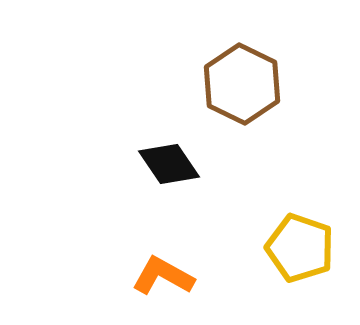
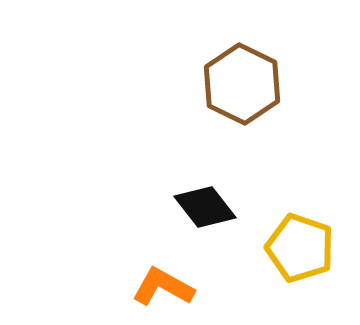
black diamond: moved 36 px right, 43 px down; rotated 4 degrees counterclockwise
orange L-shape: moved 11 px down
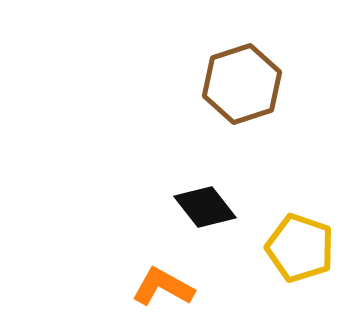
brown hexagon: rotated 16 degrees clockwise
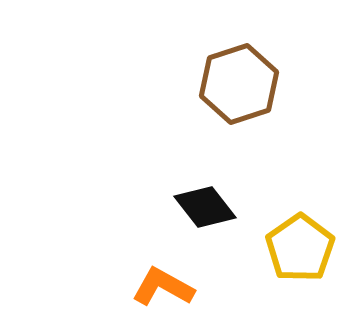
brown hexagon: moved 3 px left
yellow pentagon: rotated 18 degrees clockwise
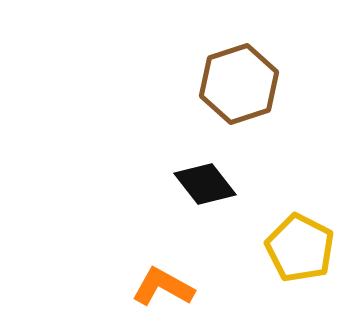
black diamond: moved 23 px up
yellow pentagon: rotated 10 degrees counterclockwise
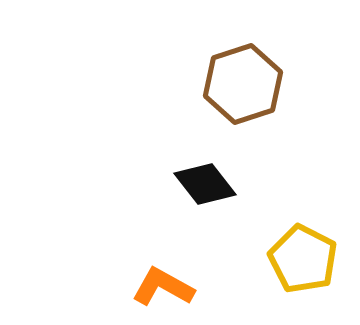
brown hexagon: moved 4 px right
yellow pentagon: moved 3 px right, 11 px down
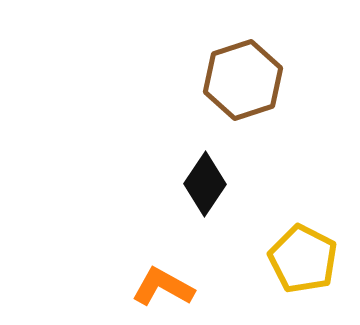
brown hexagon: moved 4 px up
black diamond: rotated 72 degrees clockwise
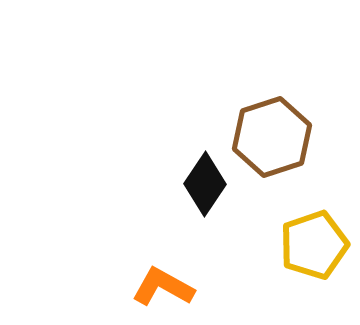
brown hexagon: moved 29 px right, 57 px down
yellow pentagon: moved 11 px right, 14 px up; rotated 26 degrees clockwise
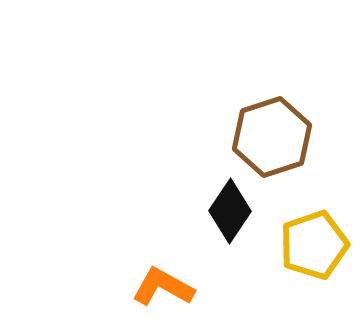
black diamond: moved 25 px right, 27 px down
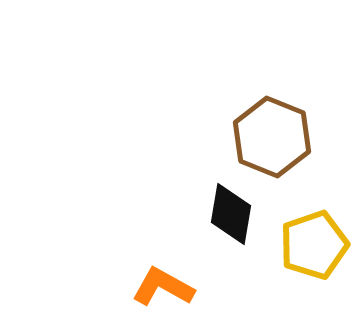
brown hexagon: rotated 20 degrees counterclockwise
black diamond: moved 1 px right, 3 px down; rotated 24 degrees counterclockwise
